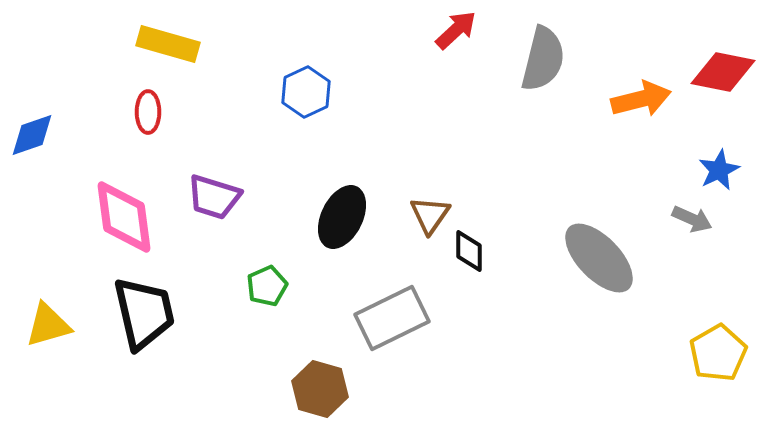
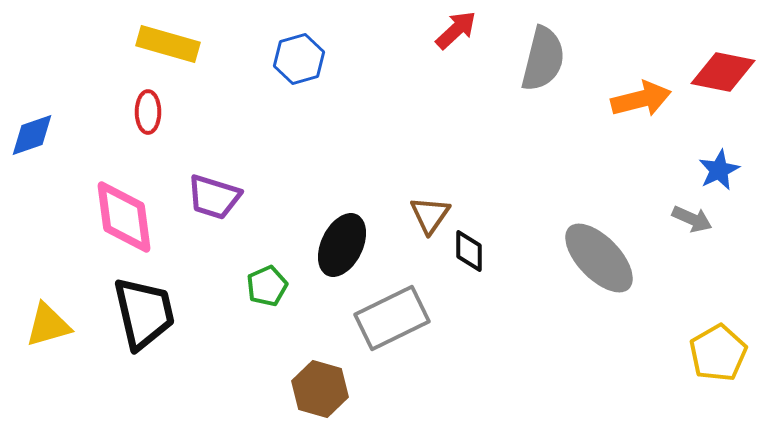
blue hexagon: moved 7 px left, 33 px up; rotated 9 degrees clockwise
black ellipse: moved 28 px down
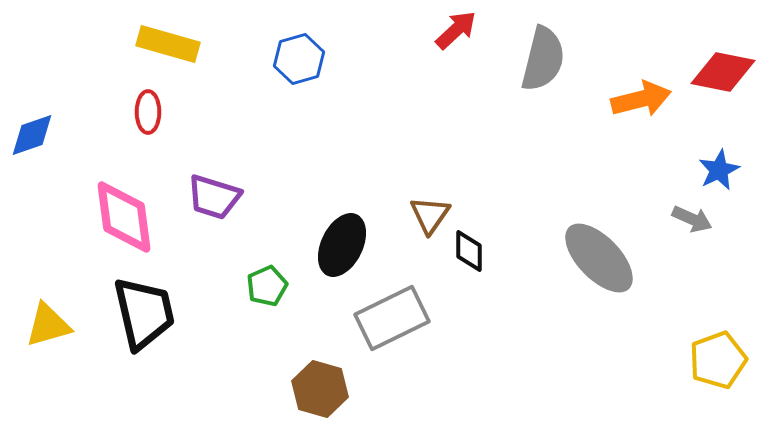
yellow pentagon: moved 7 px down; rotated 10 degrees clockwise
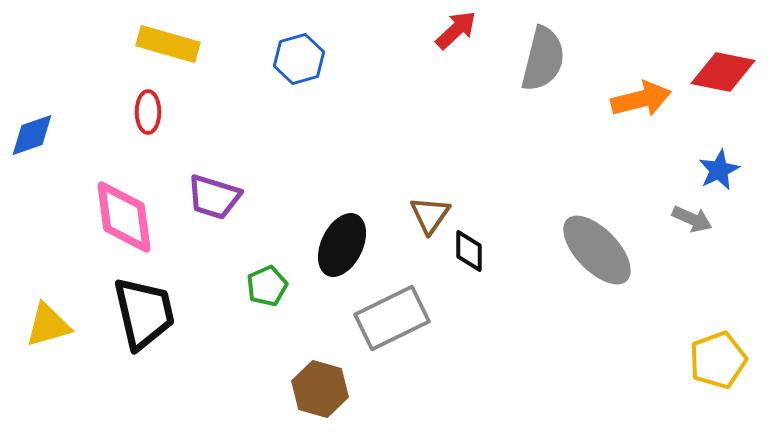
gray ellipse: moved 2 px left, 8 px up
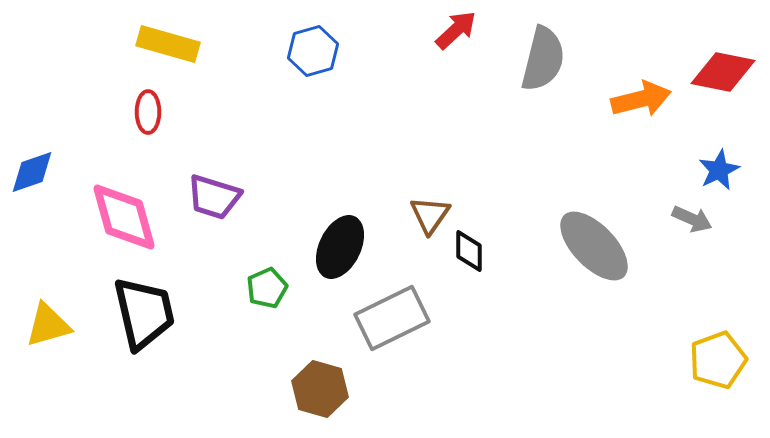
blue hexagon: moved 14 px right, 8 px up
blue diamond: moved 37 px down
pink diamond: rotated 8 degrees counterclockwise
black ellipse: moved 2 px left, 2 px down
gray ellipse: moved 3 px left, 4 px up
green pentagon: moved 2 px down
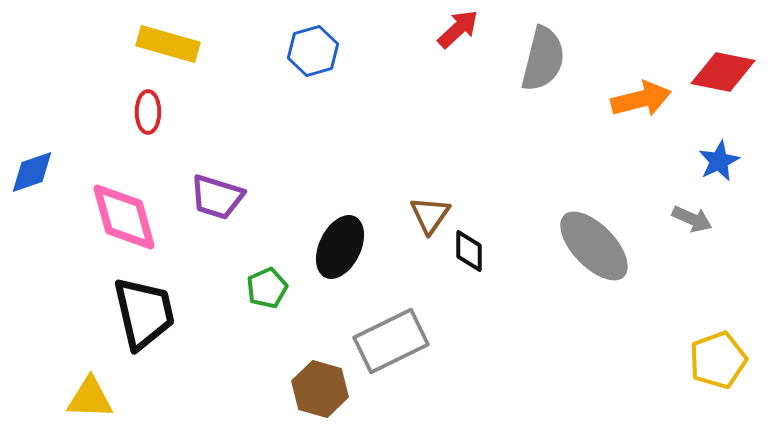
red arrow: moved 2 px right, 1 px up
blue star: moved 9 px up
purple trapezoid: moved 3 px right
gray rectangle: moved 1 px left, 23 px down
yellow triangle: moved 42 px right, 73 px down; rotated 18 degrees clockwise
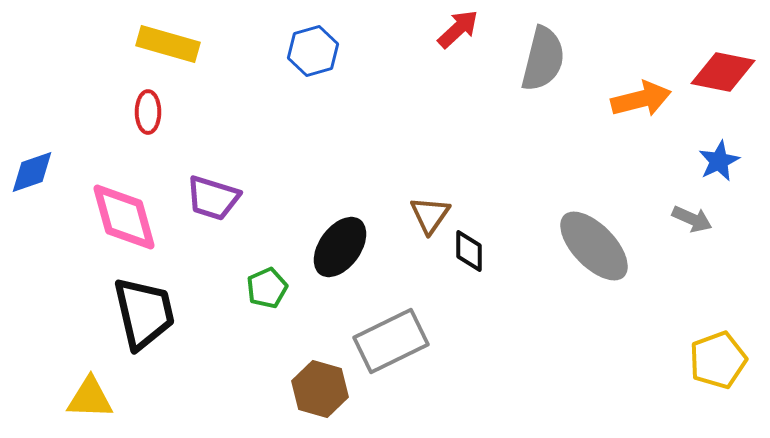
purple trapezoid: moved 4 px left, 1 px down
black ellipse: rotated 10 degrees clockwise
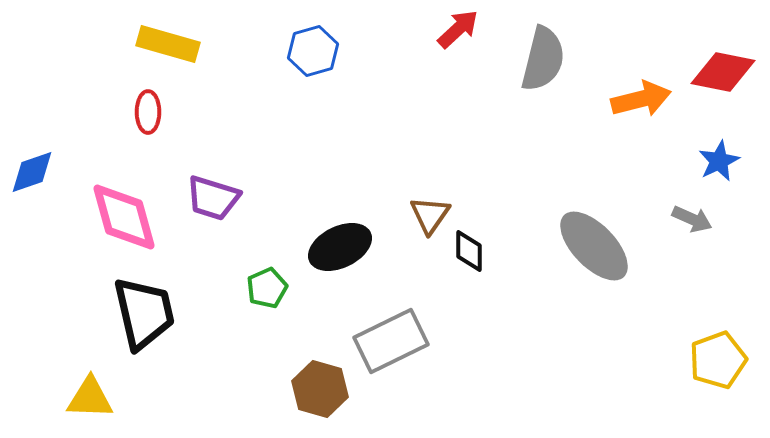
black ellipse: rotated 28 degrees clockwise
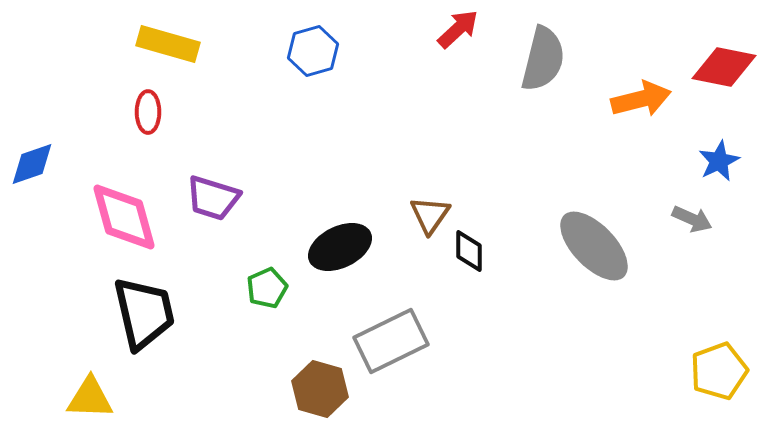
red diamond: moved 1 px right, 5 px up
blue diamond: moved 8 px up
yellow pentagon: moved 1 px right, 11 px down
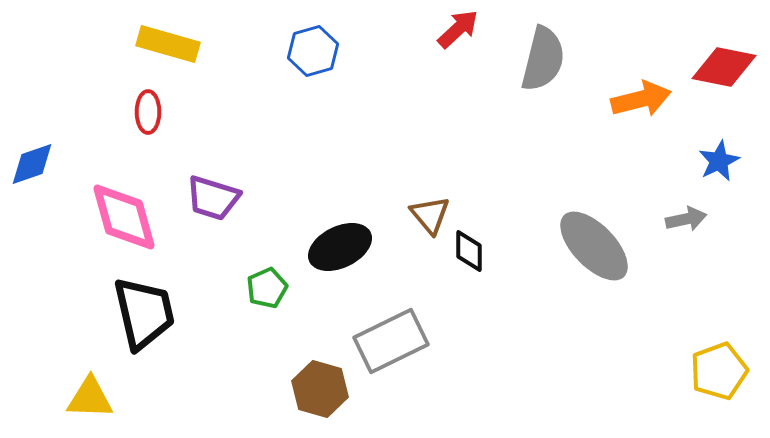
brown triangle: rotated 15 degrees counterclockwise
gray arrow: moved 6 px left; rotated 36 degrees counterclockwise
